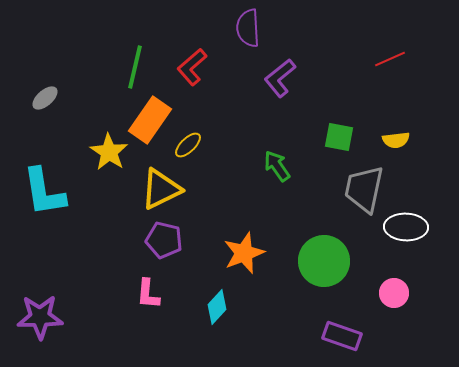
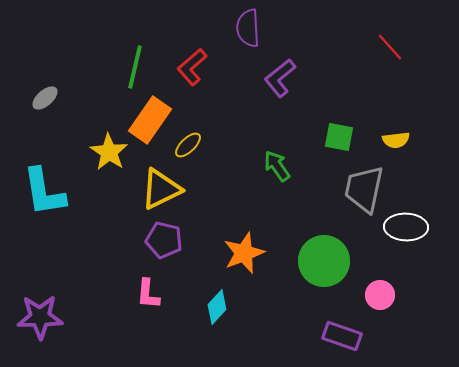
red line: moved 12 px up; rotated 72 degrees clockwise
pink circle: moved 14 px left, 2 px down
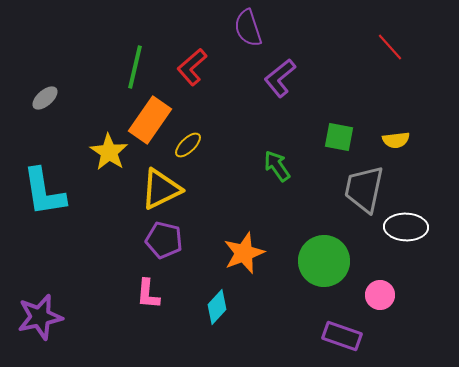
purple semicircle: rotated 15 degrees counterclockwise
purple star: rotated 12 degrees counterclockwise
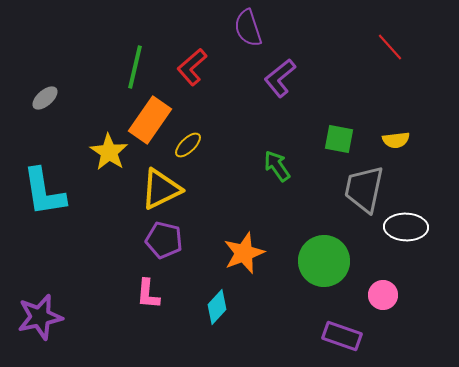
green square: moved 2 px down
pink circle: moved 3 px right
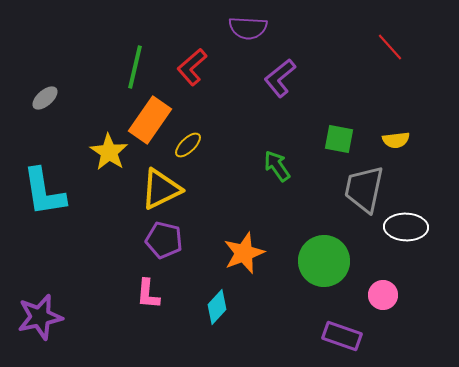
purple semicircle: rotated 69 degrees counterclockwise
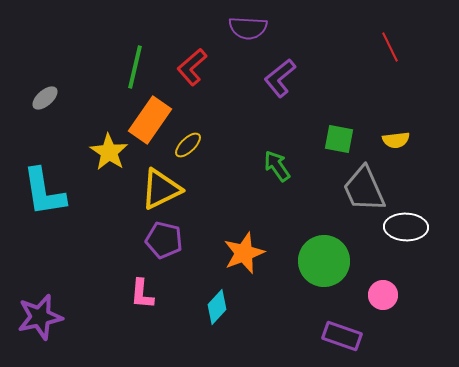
red line: rotated 16 degrees clockwise
gray trapezoid: rotated 36 degrees counterclockwise
pink L-shape: moved 6 px left
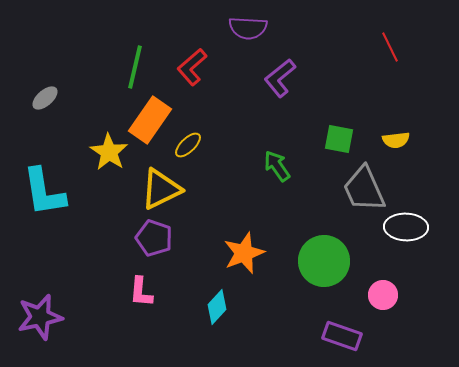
purple pentagon: moved 10 px left, 2 px up; rotated 6 degrees clockwise
pink L-shape: moved 1 px left, 2 px up
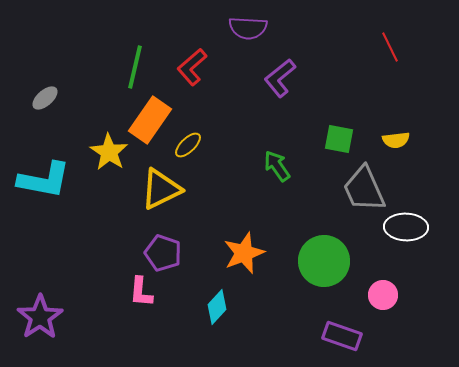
cyan L-shape: moved 12 px up; rotated 70 degrees counterclockwise
purple pentagon: moved 9 px right, 15 px down
purple star: rotated 21 degrees counterclockwise
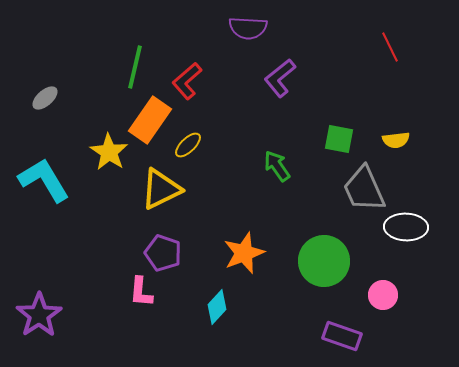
red L-shape: moved 5 px left, 14 px down
cyan L-shape: rotated 132 degrees counterclockwise
purple star: moved 1 px left, 2 px up
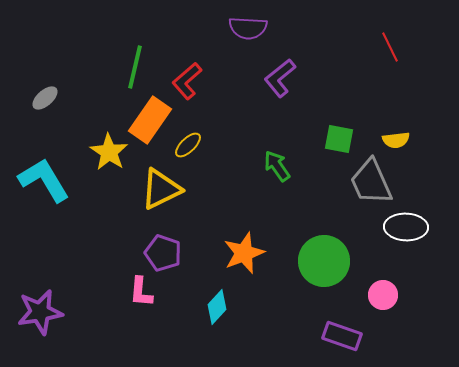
gray trapezoid: moved 7 px right, 7 px up
purple star: moved 1 px right, 3 px up; rotated 24 degrees clockwise
